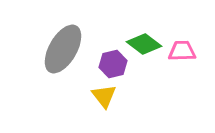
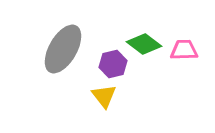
pink trapezoid: moved 2 px right, 1 px up
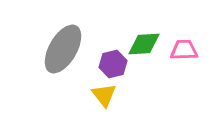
green diamond: rotated 40 degrees counterclockwise
yellow triangle: moved 1 px up
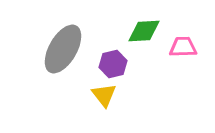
green diamond: moved 13 px up
pink trapezoid: moved 1 px left, 3 px up
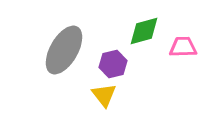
green diamond: rotated 12 degrees counterclockwise
gray ellipse: moved 1 px right, 1 px down
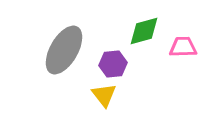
purple hexagon: rotated 8 degrees clockwise
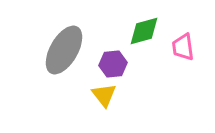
pink trapezoid: rotated 96 degrees counterclockwise
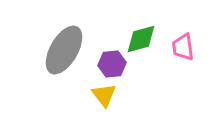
green diamond: moved 3 px left, 8 px down
purple hexagon: moved 1 px left
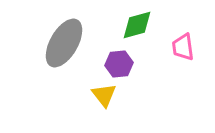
green diamond: moved 4 px left, 14 px up
gray ellipse: moved 7 px up
purple hexagon: moved 7 px right
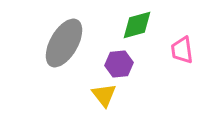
pink trapezoid: moved 1 px left, 3 px down
